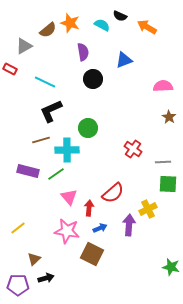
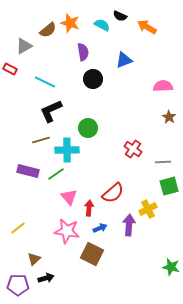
green square: moved 1 px right, 2 px down; rotated 18 degrees counterclockwise
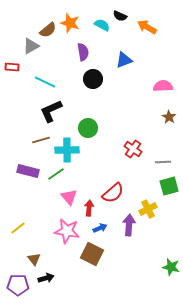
gray triangle: moved 7 px right
red rectangle: moved 2 px right, 2 px up; rotated 24 degrees counterclockwise
brown triangle: rotated 24 degrees counterclockwise
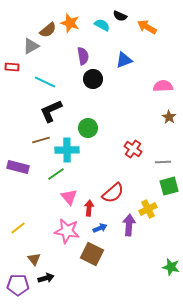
purple semicircle: moved 4 px down
purple rectangle: moved 10 px left, 4 px up
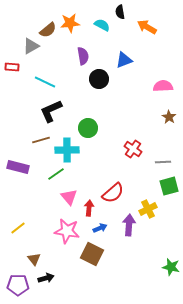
black semicircle: moved 4 px up; rotated 56 degrees clockwise
orange star: rotated 24 degrees counterclockwise
black circle: moved 6 px right
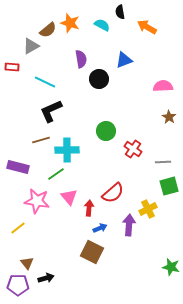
orange star: rotated 24 degrees clockwise
purple semicircle: moved 2 px left, 3 px down
green circle: moved 18 px right, 3 px down
pink star: moved 30 px left, 30 px up
brown square: moved 2 px up
brown triangle: moved 7 px left, 4 px down
